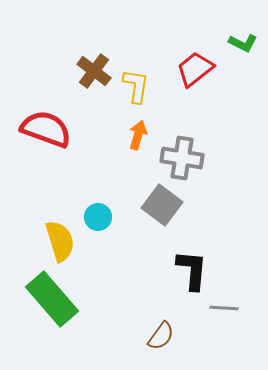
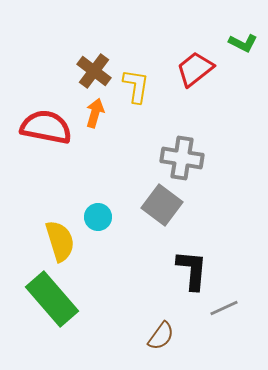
red semicircle: moved 2 px up; rotated 9 degrees counterclockwise
orange arrow: moved 43 px left, 22 px up
gray line: rotated 28 degrees counterclockwise
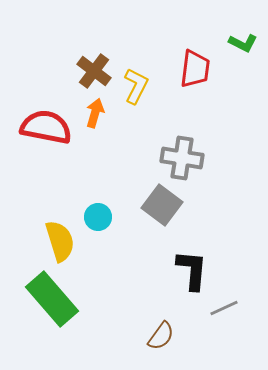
red trapezoid: rotated 135 degrees clockwise
yellow L-shape: rotated 18 degrees clockwise
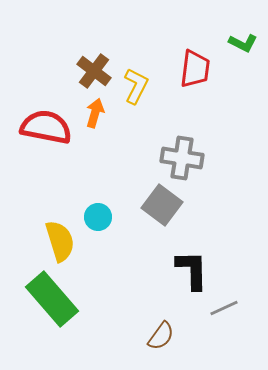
black L-shape: rotated 6 degrees counterclockwise
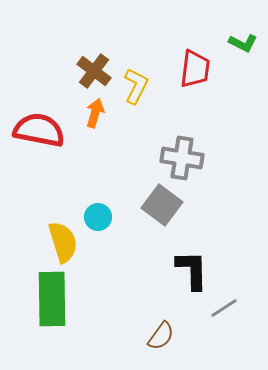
red semicircle: moved 7 px left, 3 px down
yellow semicircle: moved 3 px right, 1 px down
green rectangle: rotated 40 degrees clockwise
gray line: rotated 8 degrees counterclockwise
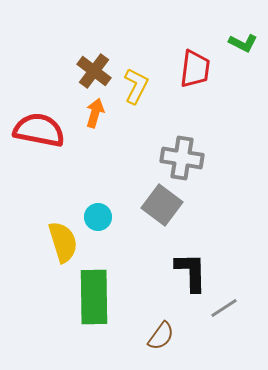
black L-shape: moved 1 px left, 2 px down
green rectangle: moved 42 px right, 2 px up
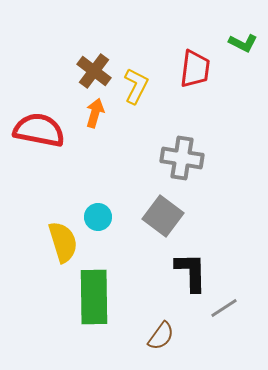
gray square: moved 1 px right, 11 px down
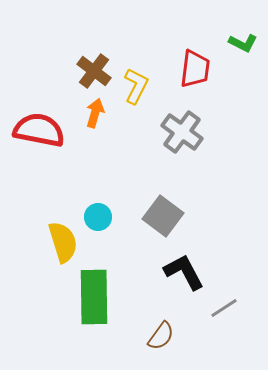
gray cross: moved 26 px up; rotated 27 degrees clockwise
black L-shape: moved 7 px left; rotated 27 degrees counterclockwise
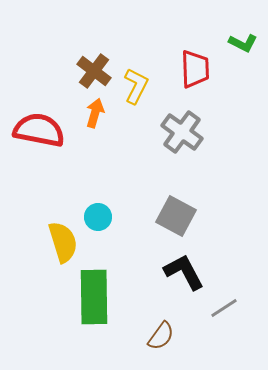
red trapezoid: rotated 9 degrees counterclockwise
gray square: moved 13 px right; rotated 9 degrees counterclockwise
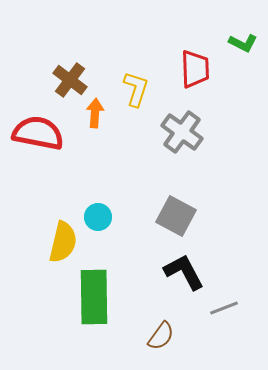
brown cross: moved 24 px left, 9 px down
yellow L-shape: moved 3 px down; rotated 9 degrees counterclockwise
orange arrow: rotated 12 degrees counterclockwise
red semicircle: moved 1 px left, 3 px down
yellow semicircle: rotated 30 degrees clockwise
gray line: rotated 12 degrees clockwise
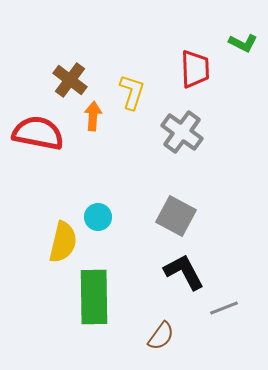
yellow L-shape: moved 4 px left, 3 px down
orange arrow: moved 2 px left, 3 px down
